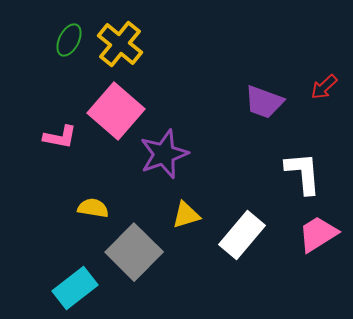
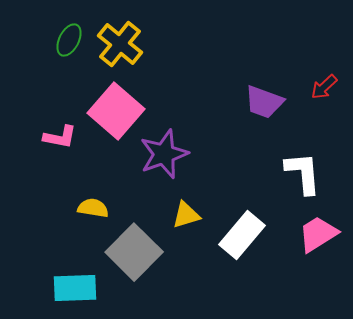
cyan rectangle: rotated 36 degrees clockwise
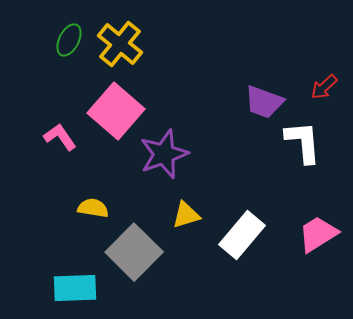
pink L-shape: rotated 136 degrees counterclockwise
white L-shape: moved 31 px up
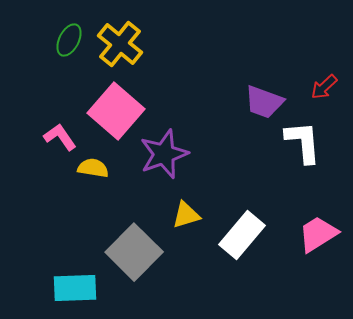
yellow semicircle: moved 40 px up
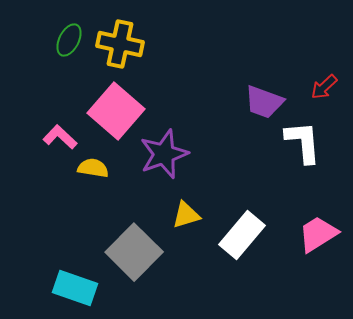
yellow cross: rotated 27 degrees counterclockwise
pink L-shape: rotated 12 degrees counterclockwise
cyan rectangle: rotated 21 degrees clockwise
